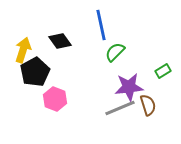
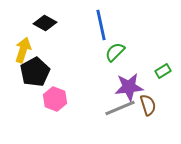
black diamond: moved 15 px left, 18 px up; rotated 25 degrees counterclockwise
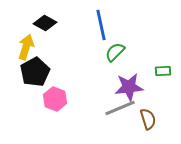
yellow arrow: moved 3 px right, 3 px up
green rectangle: rotated 28 degrees clockwise
brown semicircle: moved 14 px down
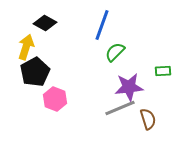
blue line: moved 1 px right; rotated 32 degrees clockwise
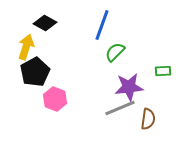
brown semicircle: rotated 25 degrees clockwise
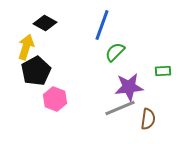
black pentagon: moved 1 px right, 1 px up
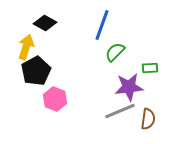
green rectangle: moved 13 px left, 3 px up
gray line: moved 3 px down
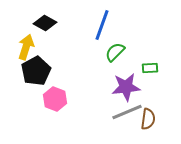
purple star: moved 3 px left
gray line: moved 7 px right, 1 px down
